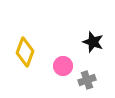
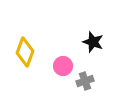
gray cross: moved 2 px left, 1 px down
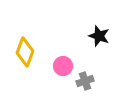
black star: moved 6 px right, 6 px up
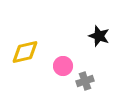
yellow diamond: rotated 56 degrees clockwise
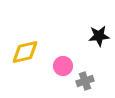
black star: rotated 25 degrees counterclockwise
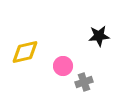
gray cross: moved 1 px left, 1 px down
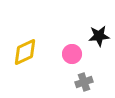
yellow diamond: rotated 12 degrees counterclockwise
pink circle: moved 9 px right, 12 px up
